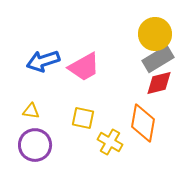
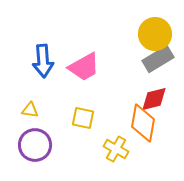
blue arrow: rotated 76 degrees counterclockwise
red diamond: moved 5 px left, 16 px down
yellow triangle: moved 1 px left, 1 px up
yellow cross: moved 6 px right, 7 px down
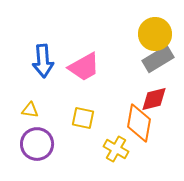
orange diamond: moved 4 px left
purple circle: moved 2 px right, 1 px up
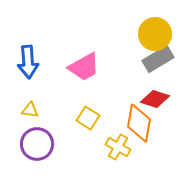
blue arrow: moved 15 px left, 1 px down
red diamond: moved 1 px right; rotated 32 degrees clockwise
yellow square: moved 5 px right; rotated 20 degrees clockwise
yellow cross: moved 2 px right, 2 px up
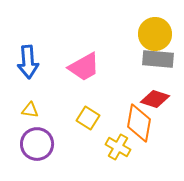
gray rectangle: rotated 36 degrees clockwise
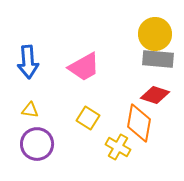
red diamond: moved 4 px up
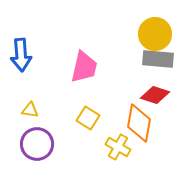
blue arrow: moved 7 px left, 7 px up
pink trapezoid: rotated 48 degrees counterclockwise
